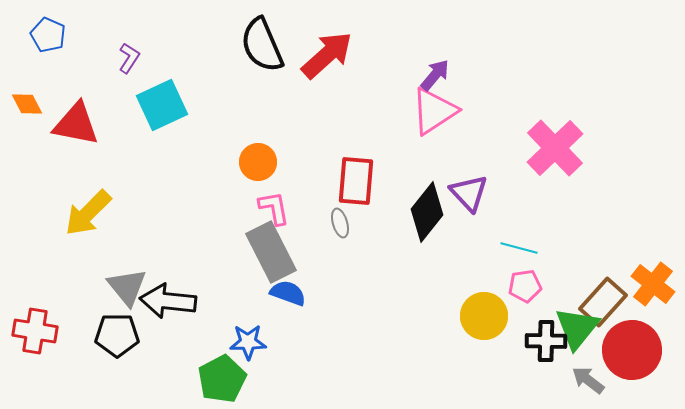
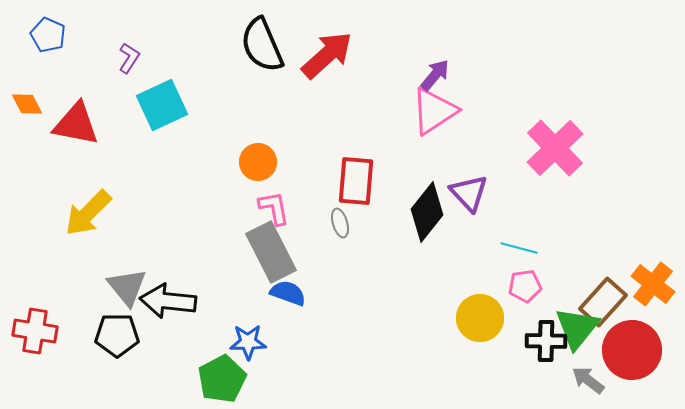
yellow circle: moved 4 px left, 2 px down
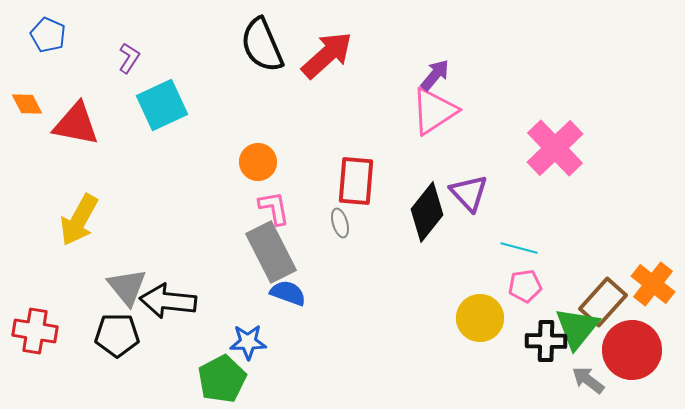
yellow arrow: moved 9 px left, 7 px down; rotated 16 degrees counterclockwise
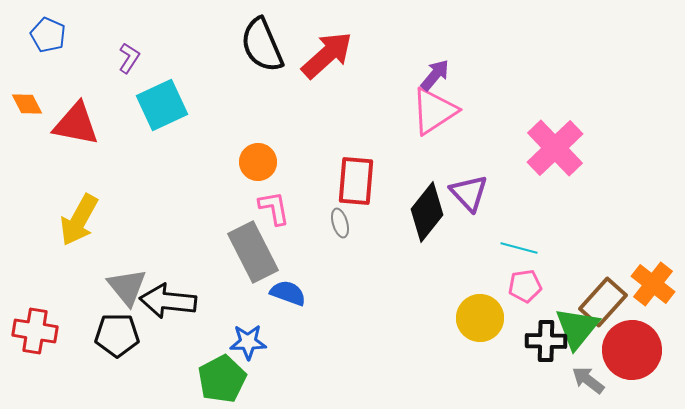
gray rectangle: moved 18 px left
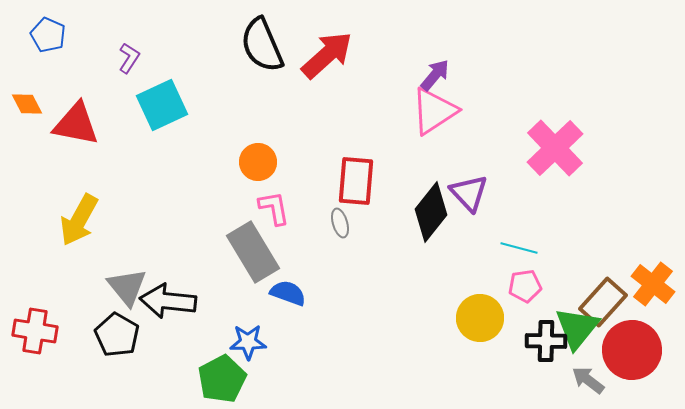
black diamond: moved 4 px right
gray rectangle: rotated 4 degrees counterclockwise
black pentagon: rotated 30 degrees clockwise
